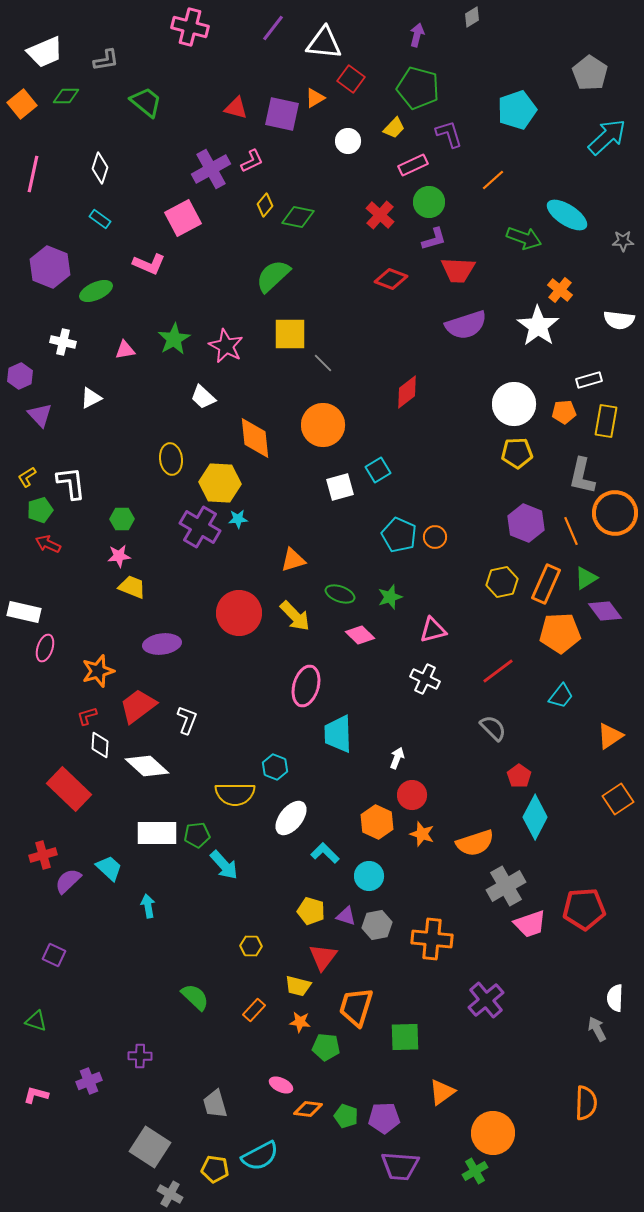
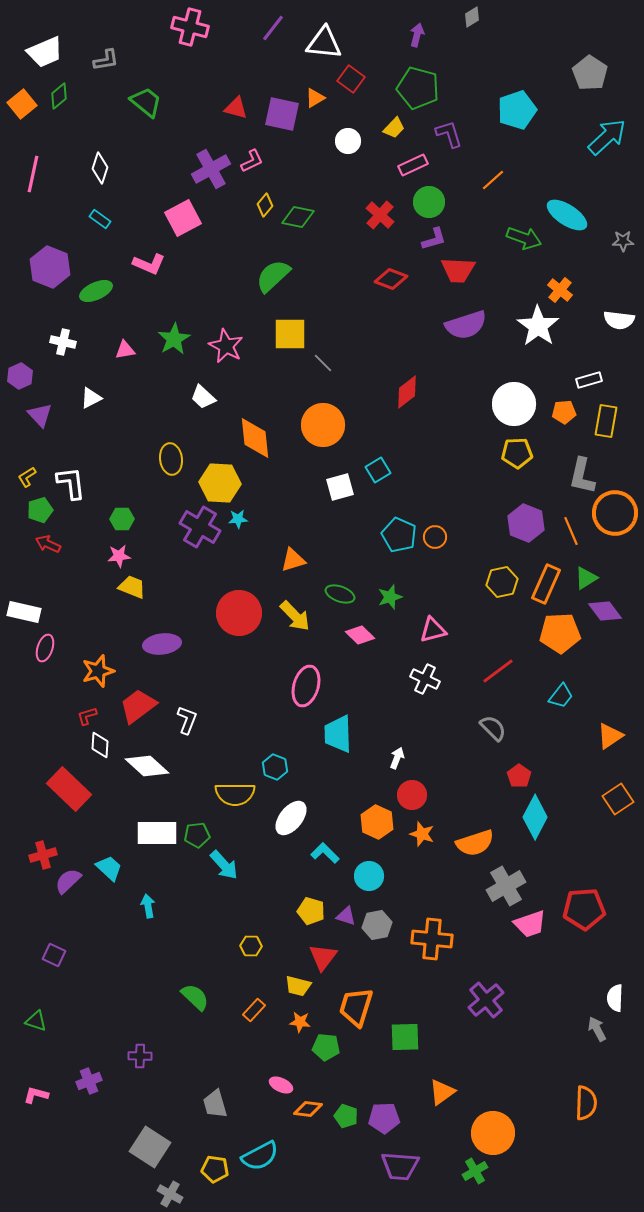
green diamond at (66, 96): moved 7 px left; rotated 40 degrees counterclockwise
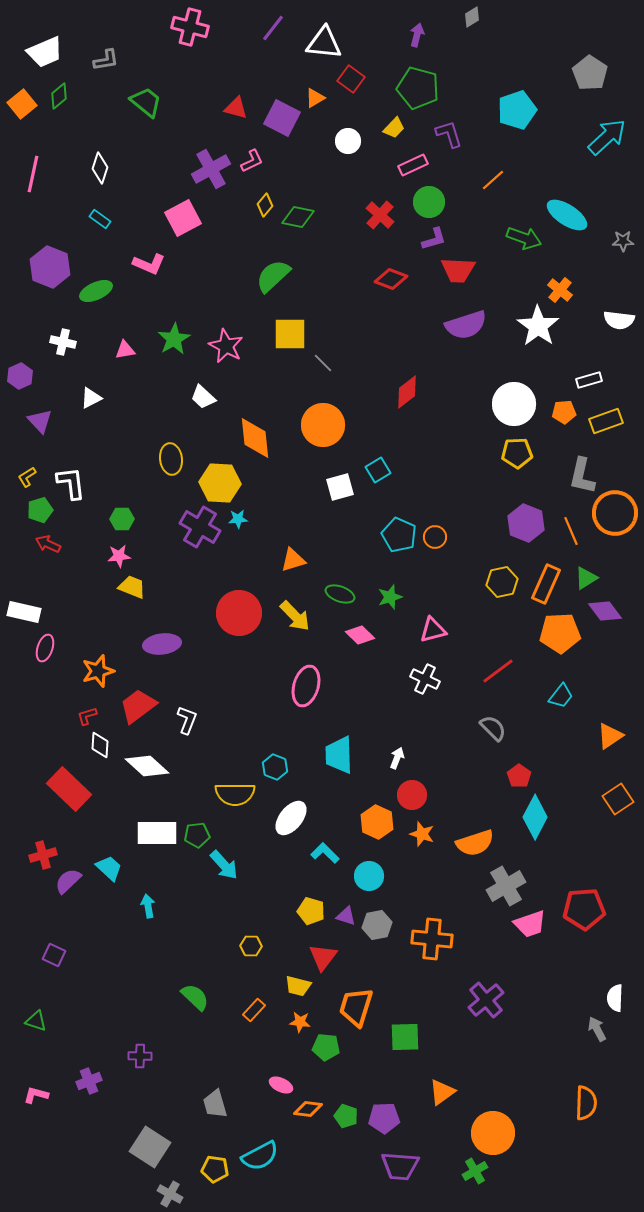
purple square at (282, 114): moved 4 px down; rotated 15 degrees clockwise
purple triangle at (40, 415): moved 6 px down
yellow rectangle at (606, 421): rotated 60 degrees clockwise
cyan trapezoid at (338, 734): moved 1 px right, 21 px down
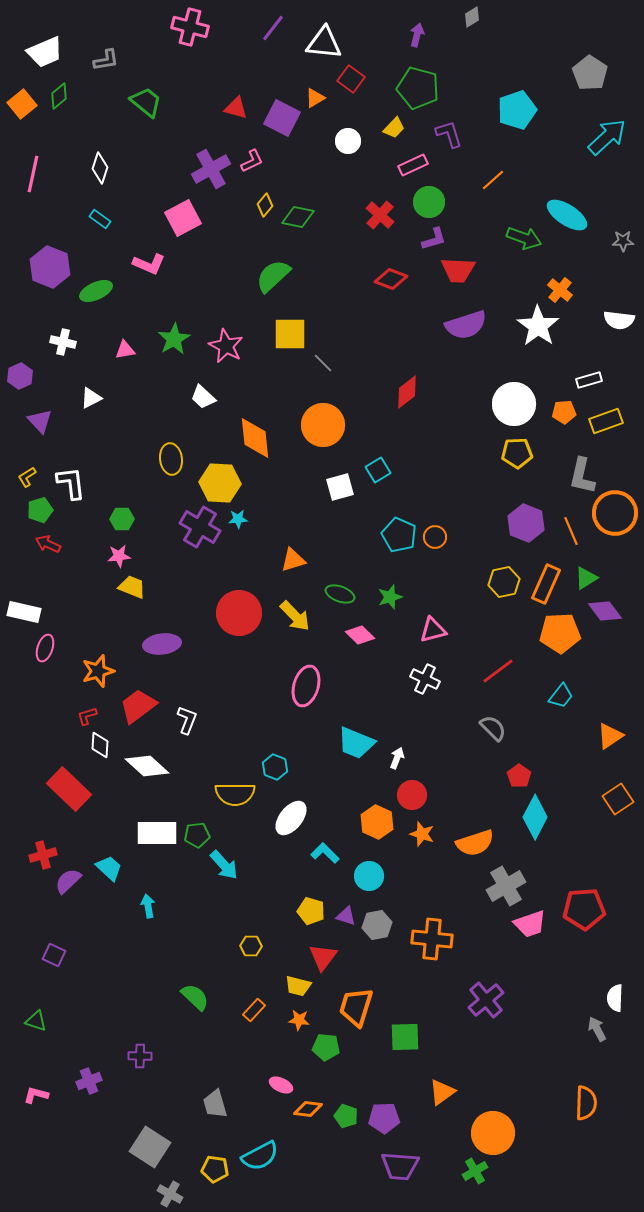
yellow hexagon at (502, 582): moved 2 px right
cyan trapezoid at (339, 755): moved 17 px right, 12 px up; rotated 66 degrees counterclockwise
orange star at (300, 1022): moved 1 px left, 2 px up
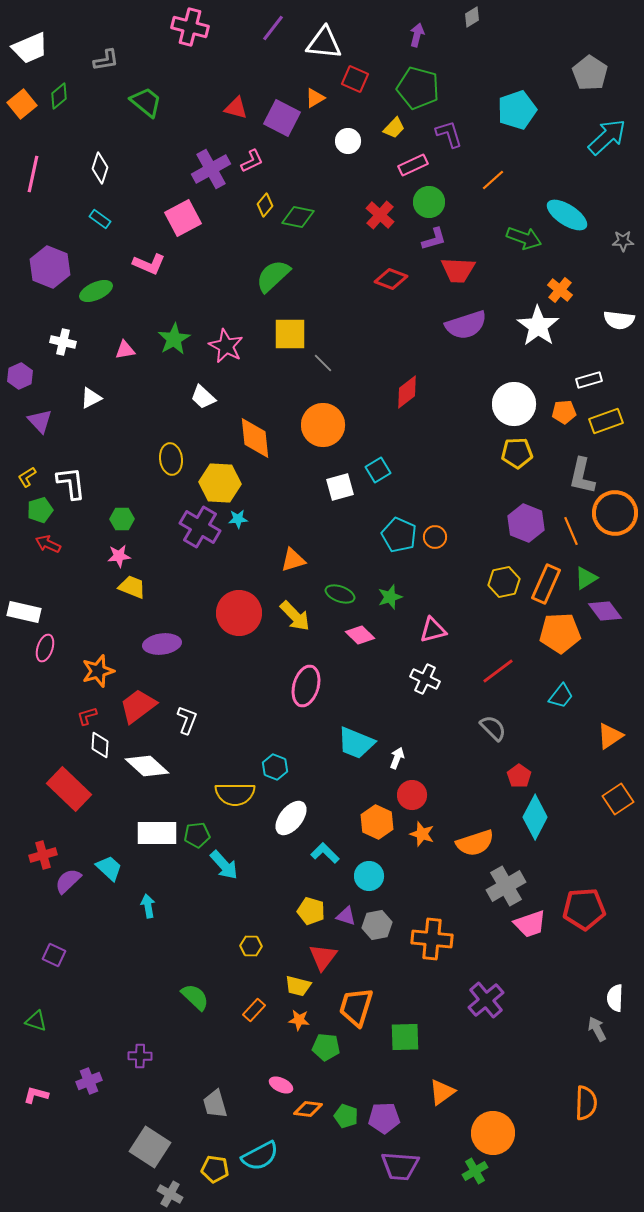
white trapezoid at (45, 52): moved 15 px left, 4 px up
red square at (351, 79): moved 4 px right; rotated 12 degrees counterclockwise
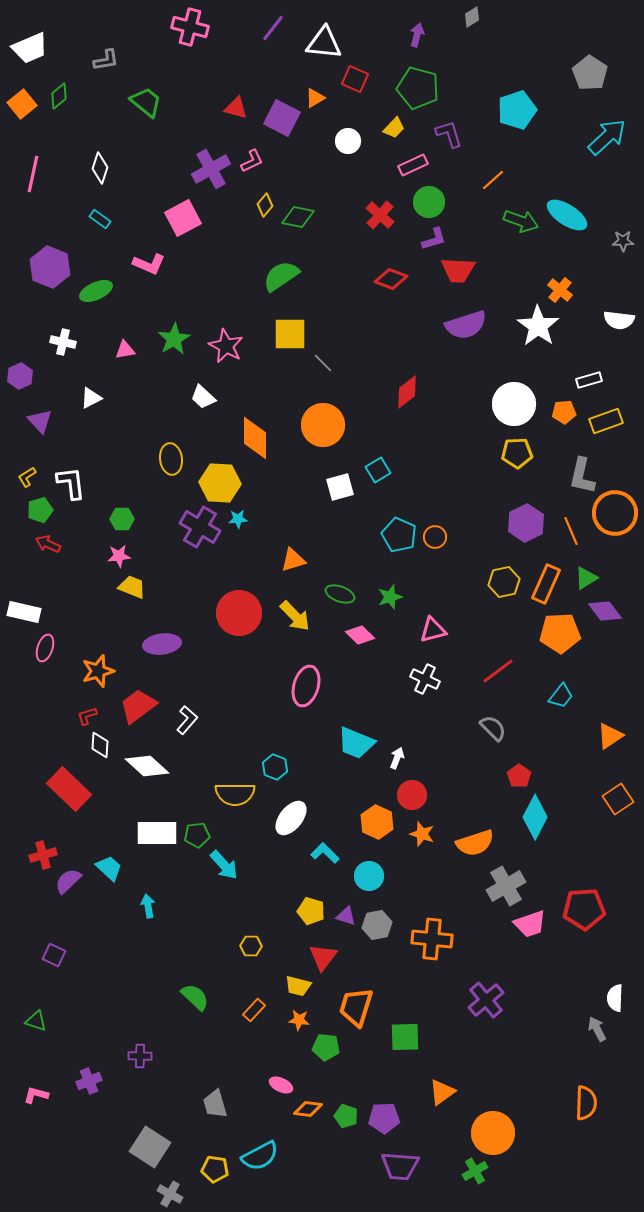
green arrow at (524, 238): moved 3 px left, 17 px up
green semicircle at (273, 276): moved 8 px right; rotated 9 degrees clockwise
orange diamond at (255, 438): rotated 6 degrees clockwise
purple hexagon at (526, 523): rotated 12 degrees clockwise
white L-shape at (187, 720): rotated 20 degrees clockwise
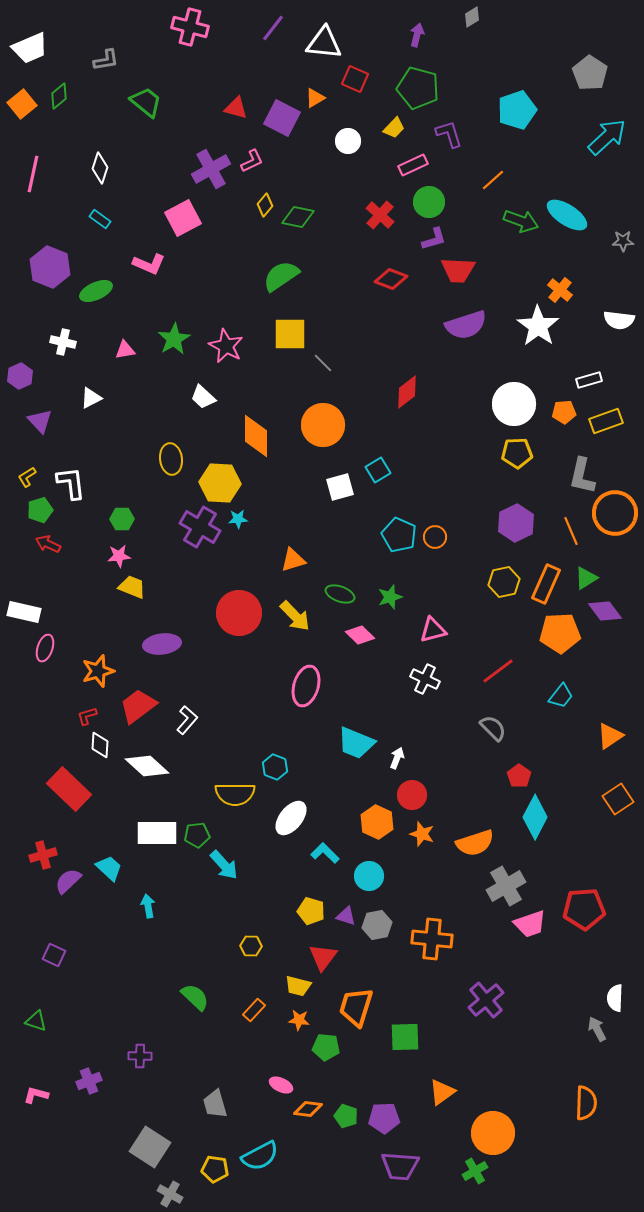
orange diamond at (255, 438): moved 1 px right, 2 px up
purple hexagon at (526, 523): moved 10 px left
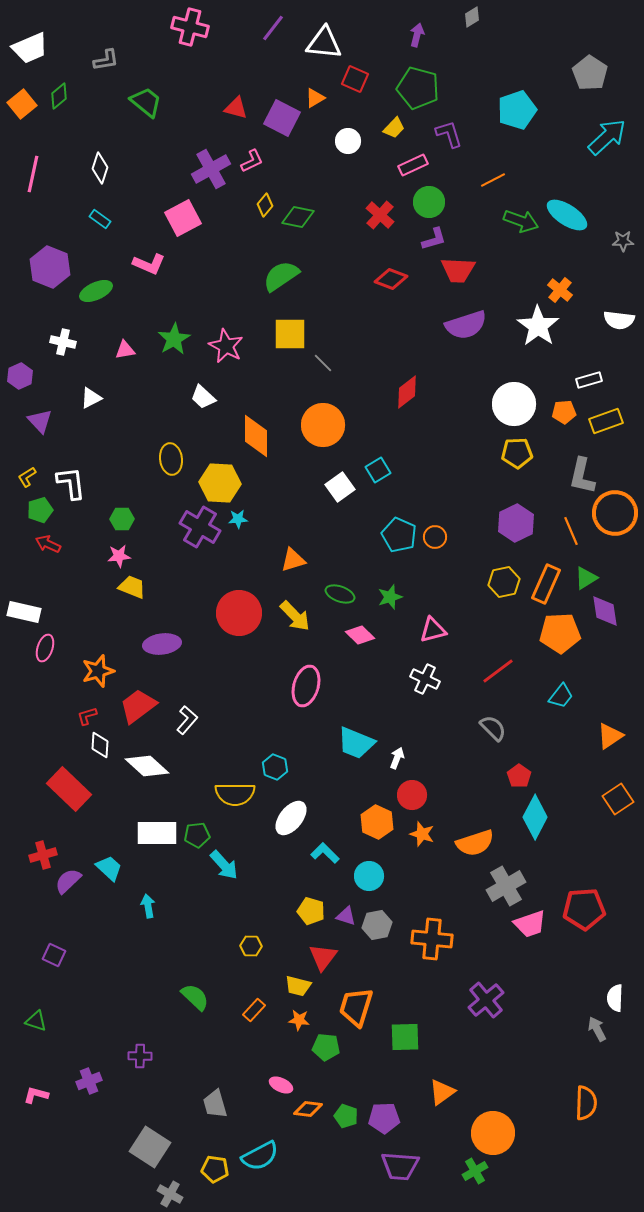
orange line at (493, 180): rotated 15 degrees clockwise
white square at (340, 487): rotated 20 degrees counterclockwise
purple diamond at (605, 611): rotated 28 degrees clockwise
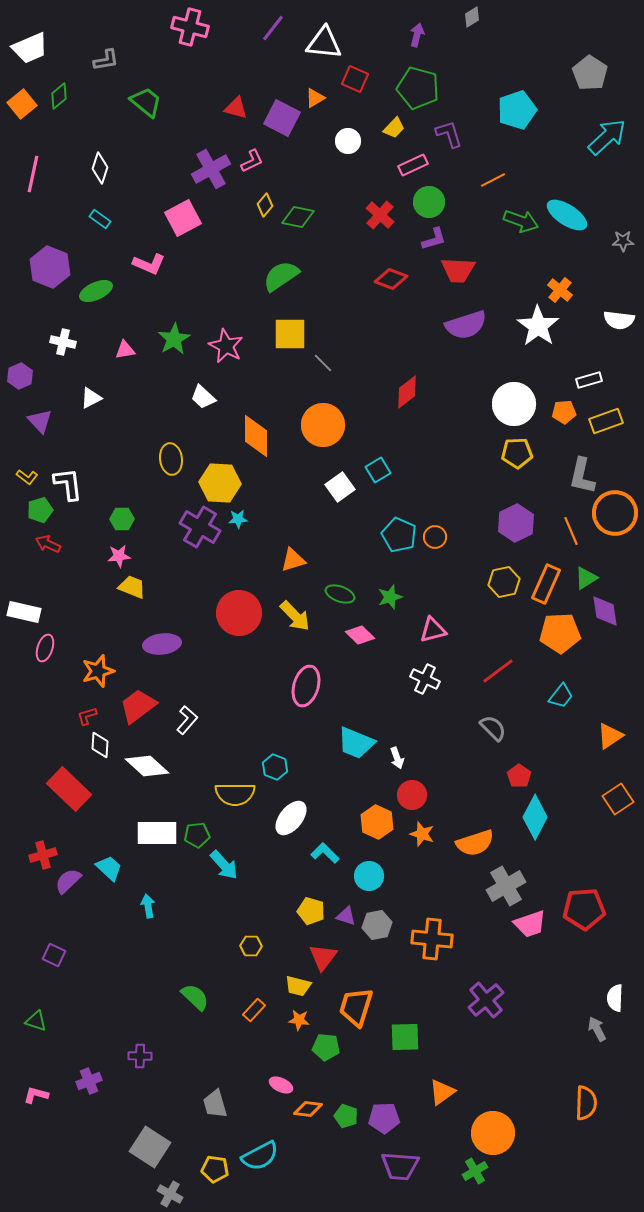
yellow L-shape at (27, 477): rotated 110 degrees counterclockwise
white L-shape at (71, 483): moved 3 px left, 1 px down
white arrow at (397, 758): rotated 140 degrees clockwise
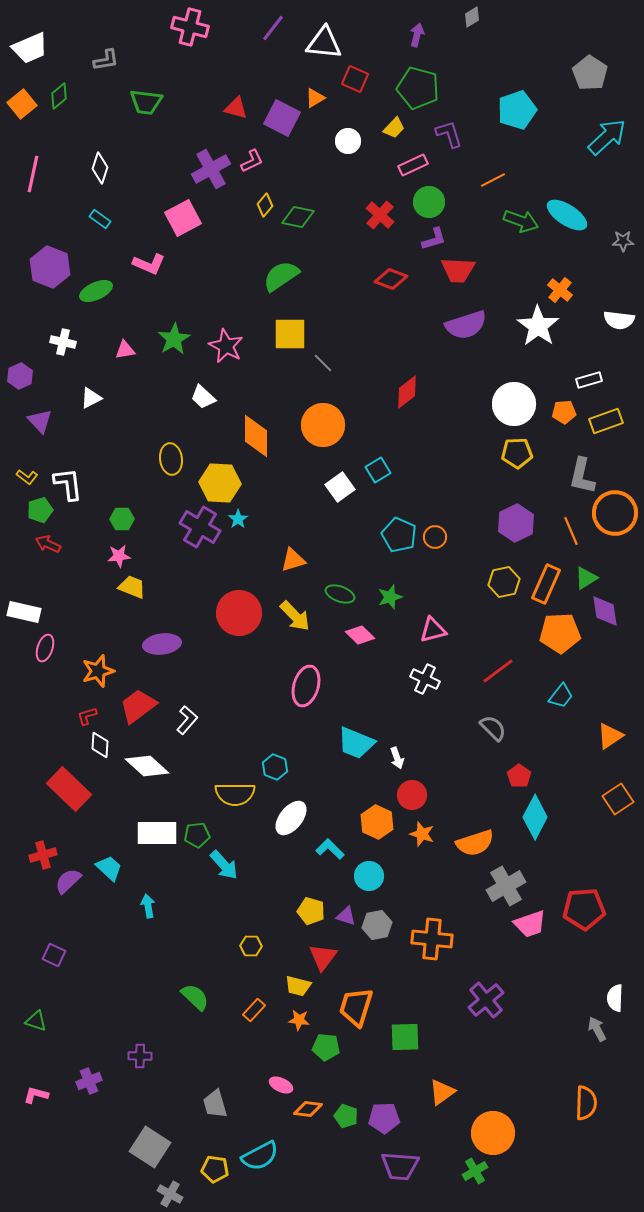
green trapezoid at (146, 102): rotated 148 degrees clockwise
cyan star at (238, 519): rotated 30 degrees counterclockwise
cyan L-shape at (325, 853): moved 5 px right, 4 px up
